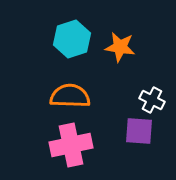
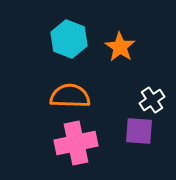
cyan hexagon: moved 3 px left; rotated 21 degrees counterclockwise
orange star: rotated 24 degrees clockwise
white cross: rotated 30 degrees clockwise
pink cross: moved 5 px right, 2 px up
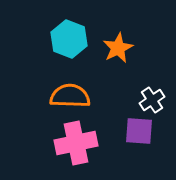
orange star: moved 2 px left, 1 px down; rotated 12 degrees clockwise
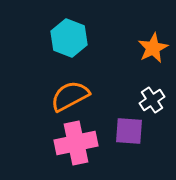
cyan hexagon: moved 1 px up
orange star: moved 35 px right
orange semicircle: rotated 30 degrees counterclockwise
purple square: moved 10 px left
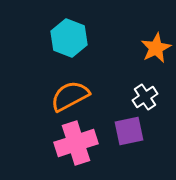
orange star: moved 3 px right
white cross: moved 7 px left, 3 px up
purple square: rotated 16 degrees counterclockwise
pink cross: rotated 6 degrees counterclockwise
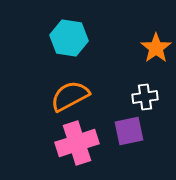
cyan hexagon: rotated 12 degrees counterclockwise
orange star: rotated 8 degrees counterclockwise
white cross: rotated 25 degrees clockwise
pink cross: moved 1 px right
